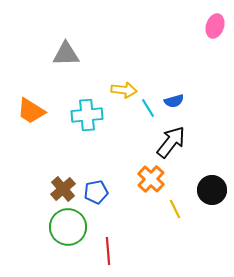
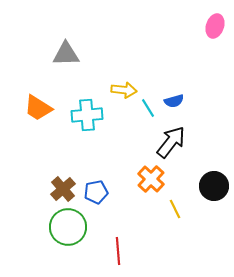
orange trapezoid: moved 7 px right, 3 px up
black circle: moved 2 px right, 4 px up
red line: moved 10 px right
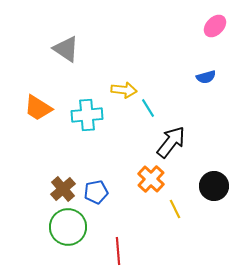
pink ellipse: rotated 25 degrees clockwise
gray triangle: moved 5 px up; rotated 36 degrees clockwise
blue semicircle: moved 32 px right, 24 px up
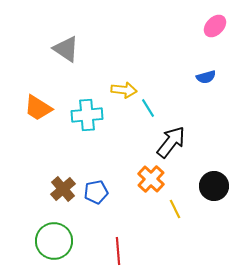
green circle: moved 14 px left, 14 px down
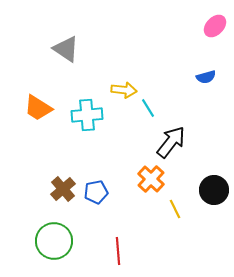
black circle: moved 4 px down
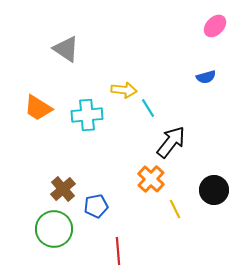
blue pentagon: moved 14 px down
green circle: moved 12 px up
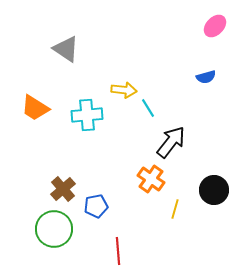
orange trapezoid: moved 3 px left
orange cross: rotated 8 degrees counterclockwise
yellow line: rotated 42 degrees clockwise
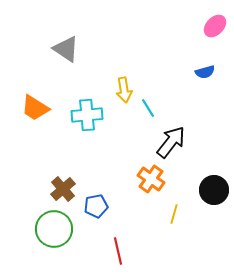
blue semicircle: moved 1 px left, 5 px up
yellow arrow: rotated 75 degrees clockwise
yellow line: moved 1 px left, 5 px down
red line: rotated 8 degrees counterclockwise
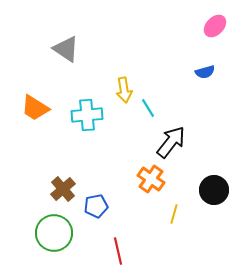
green circle: moved 4 px down
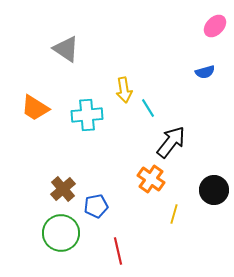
green circle: moved 7 px right
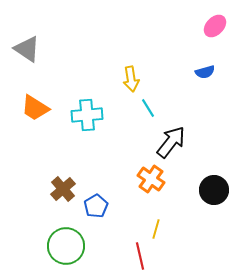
gray triangle: moved 39 px left
yellow arrow: moved 7 px right, 11 px up
blue pentagon: rotated 20 degrees counterclockwise
yellow line: moved 18 px left, 15 px down
green circle: moved 5 px right, 13 px down
red line: moved 22 px right, 5 px down
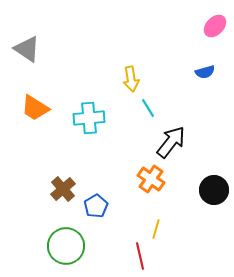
cyan cross: moved 2 px right, 3 px down
